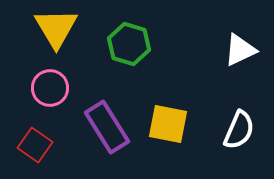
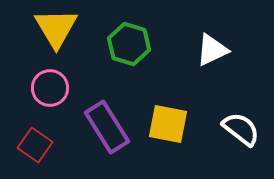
white triangle: moved 28 px left
white semicircle: moved 2 px right, 1 px up; rotated 75 degrees counterclockwise
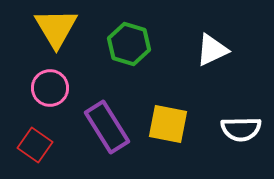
white semicircle: rotated 141 degrees clockwise
